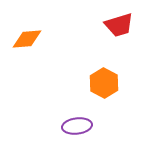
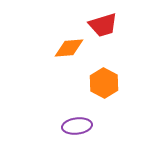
red trapezoid: moved 16 px left
orange diamond: moved 42 px right, 9 px down
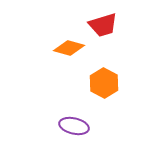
orange diamond: rotated 20 degrees clockwise
purple ellipse: moved 3 px left; rotated 20 degrees clockwise
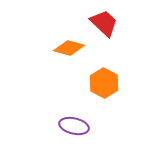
red trapezoid: moved 1 px right, 2 px up; rotated 120 degrees counterclockwise
